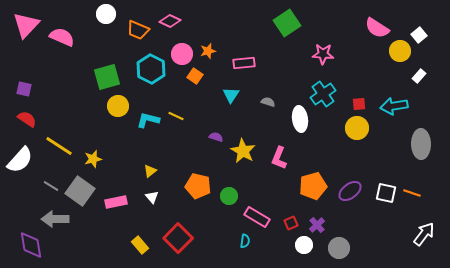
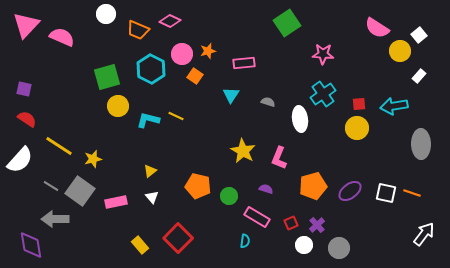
purple semicircle at (216, 137): moved 50 px right, 52 px down
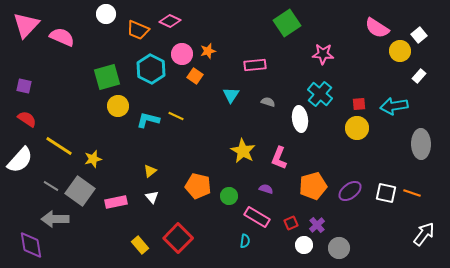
pink rectangle at (244, 63): moved 11 px right, 2 px down
purple square at (24, 89): moved 3 px up
cyan cross at (323, 94): moved 3 px left; rotated 15 degrees counterclockwise
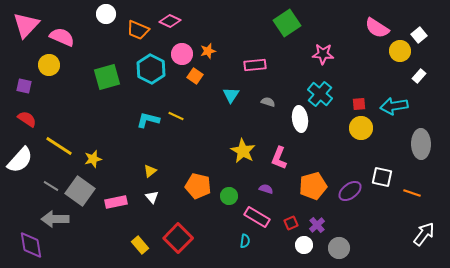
yellow circle at (118, 106): moved 69 px left, 41 px up
yellow circle at (357, 128): moved 4 px right
white square at (386, 193): moved 4 px left, 16 px up
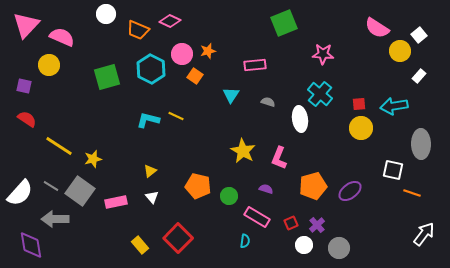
green square at (287, 23): moved 3 px left; rotated 12 degrees clockwise
white semicircle at (20, 160): moved 33 px down
white square at (382, 177): moved 11 px right, 7 px up
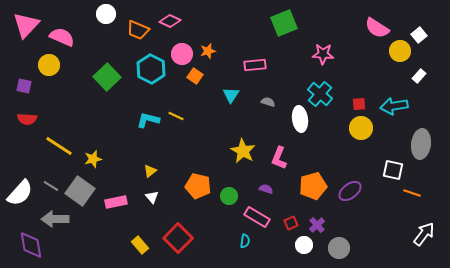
green square at (107, 77): rotated 28 degrees counterclockwise
red semicircle at (27, 119): rotated 150 degrees clockwise
gray ellipse at (421, 144): rotated 8 degrees clockwise
